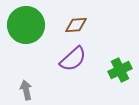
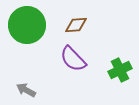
green circle: moved 1 px right
purple semicircle: rotated 88 degrees clockwise
gray arrow: rotated 48 degrees counterclockwise
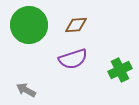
green circle: moved 2 px right
purple semicircle: rotated 64 degrees counterclockwise
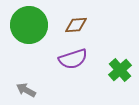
green cross: rotated 15 degrees counterclockwise
